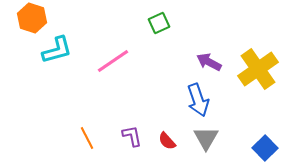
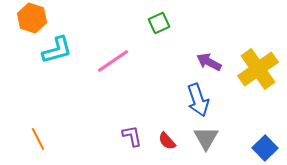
orange line: moved 49 px left, 1 px down
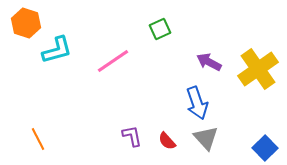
orange hexagon: moved 6 px left, 5 px down
green square: moved 1 px right, 6 px down
blue arrow: moved 1 px left, 3 px down
gray triangle: rotated 12 degrees counterclockwise
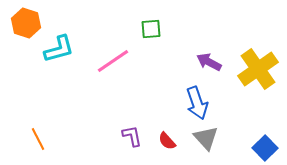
green square: moved 9 px left; rotated 20 degrees clockwise
cyan L-shape: moved 2 px right, 1 px up
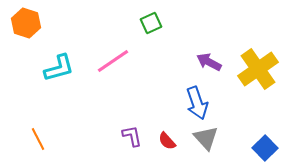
green square: moved 6 px up; rotated 20 degrees counterclockwise
cyan L-shape: moved 19 px down
